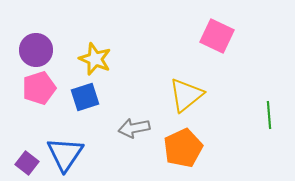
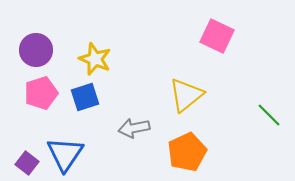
pink pentagon: moved 2 px right, 5 px down
green line: rotated 40 degrees counterclockwise
orange pentagon: moved 4 px right, 4 px down
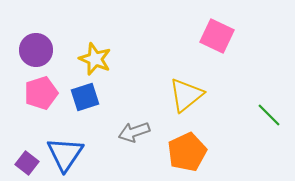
gray arrow: moved 4 px down; rotated 8 degrees counterclockwise
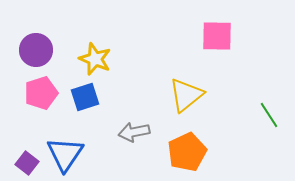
pink square: rotated 24 degrees counterclockwise
green line: rotated 12 degrees clockwise
gray arrow: rotated 8 degrees clockwise
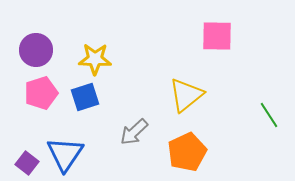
yellow star: rotated 20 degrees counterclockwise
gray arrow: rotated 32 degrees counterclockwise
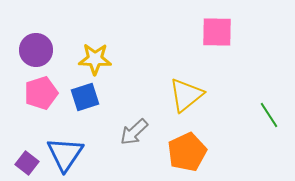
pink square: moved 4 px up
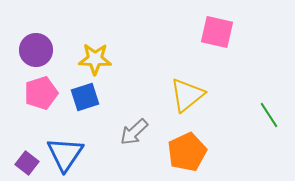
pink square: rotated 12 degrees clockwise
yellow triangle: moved 1 px right
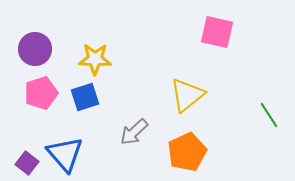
purple circle: moved 1 px left, 1 px up
blue triangle: rotated 15 degrees counterclockwise
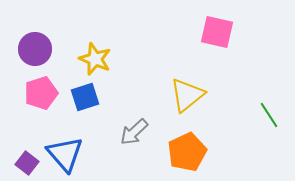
yellow star: rotated 20 degrees clockwise
